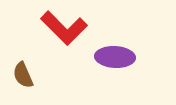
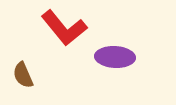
red L-shape: rotated 6 degrees clockwise
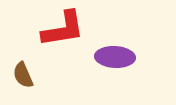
red L-shape: moved 1 px left, 1 px down; rotated 60 degrees counterclockwise
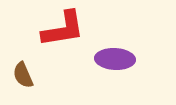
purple ellipse: moved 2 px down
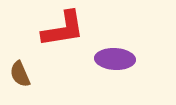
brown semicircle: moved 3 px left, 1 px up
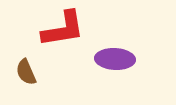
brown semicircle: moved 6 px right, 2 px up
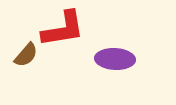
brown semicircle: moved 17 px up; rotated 116 degrees counterclockwise
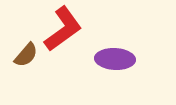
red L-shape: rotated 27 degrees counterclockwise
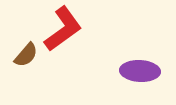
purple ellipse: moved 25 px right, 12 px down
